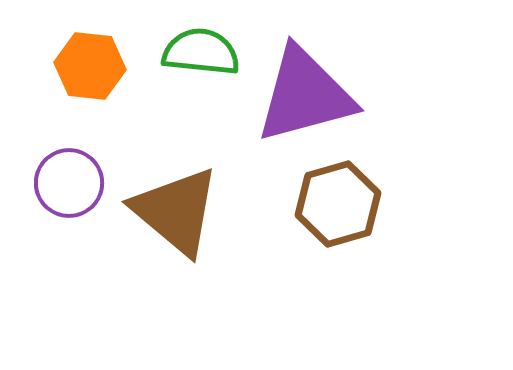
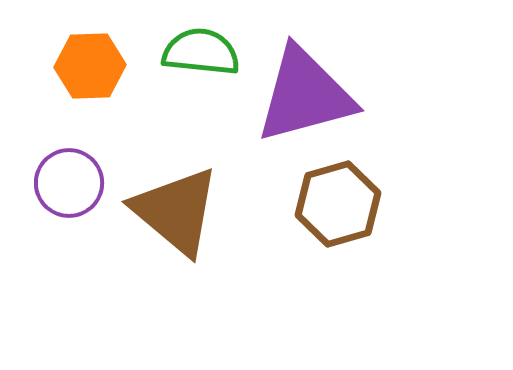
orange hexagon: rotated 8 degrees counterclockwise
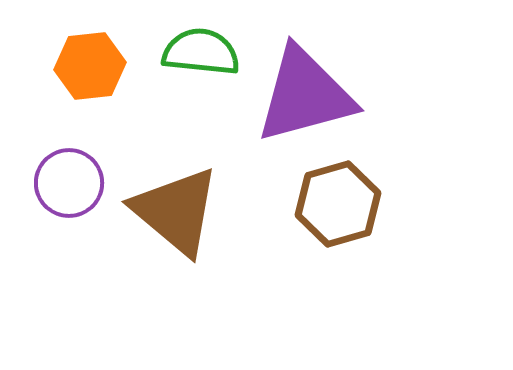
orange hexagon: rotated 4 degrees counterclockwise
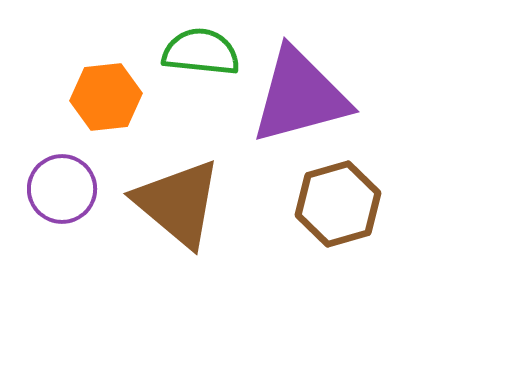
orange hexagon: moved 16 px right, 31 px down
purple triangle: moved 5 px left, 1 px down
purple circle: moved 7 px left, 6 px down
brown triangle: moved 2 px right, 8 px up
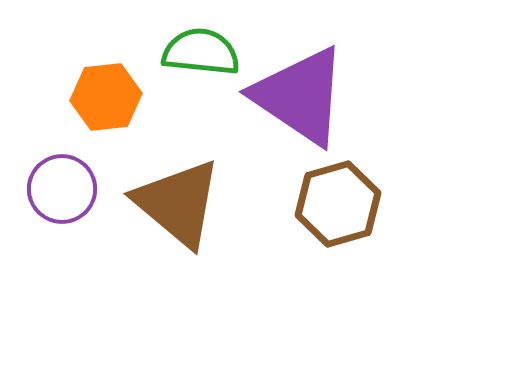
purple triangle: rotated 49 degrees clockwise
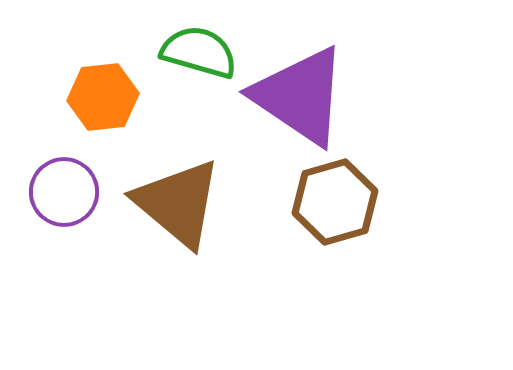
green semicircle: moved 2 px left; rotated 10 degrees clockwise
orange hexagon: moved 3 px left
purple circle: moved 2 px right, 3 px down
brown hexagon: moved 3 px left, 2 px up
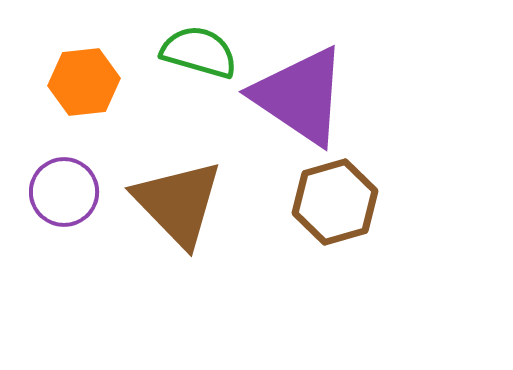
orange hexagon: moved 19 px left, 15 px up
brown triangle: rotated 6 degrees clockwise
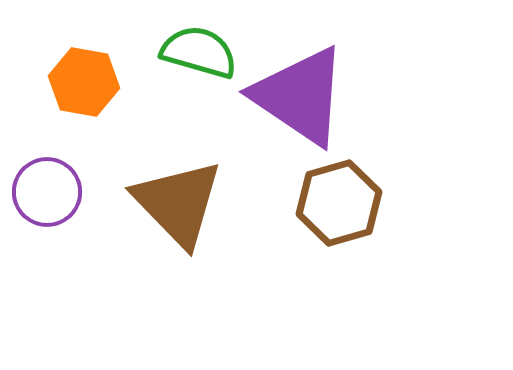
orange hexagon: rotated 16 degrees clockwise
purple circle: moved 17 px left
brown hexagon: moved 4 px right, 1 px down
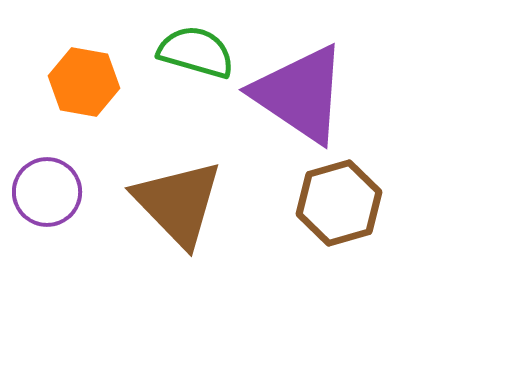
green semicircle: moved 3 px left
purple triangle: moved 2 px up
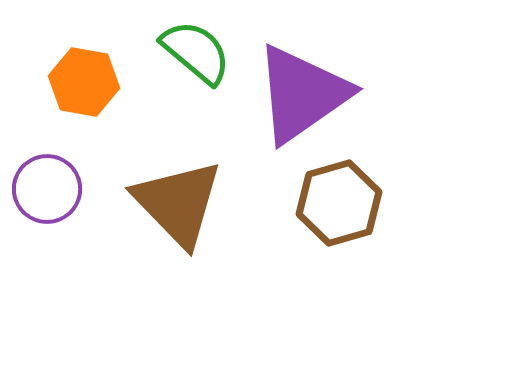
green semicircle: rotated 24 degrees clockwise
purple triangle: moved 2 px right; rotated 51 degrees clockwise
purple circle: moved 3 px up
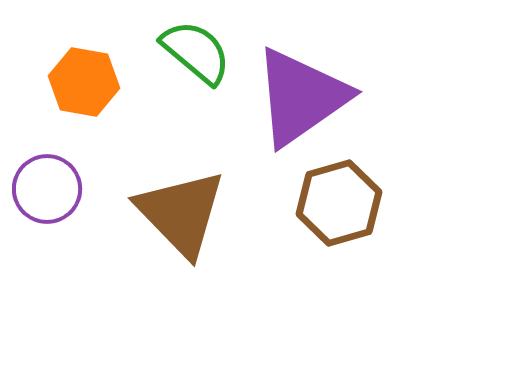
purple triangle: moved 1 px left, 3 px down
brown triangle: moved 3 px right, 10 px down
